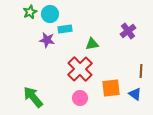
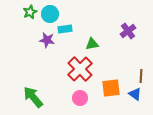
brown line: moved 5 px down
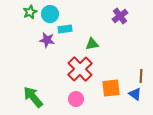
purple cross: moved 8 px left, 15 px up
pink circle: moved 4 px left, 1 px down
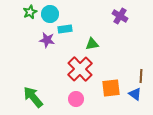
purple cross: rotated 21 degrees counterclockwise
